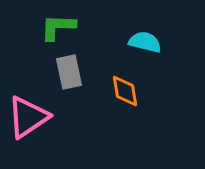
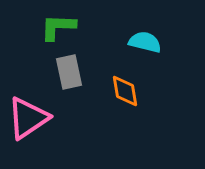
pink triangle: moved 1 px down
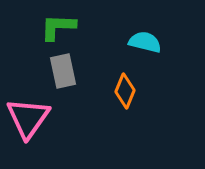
gray rectangle: moved 6 px left, 1 px up
orange diamond: rotated 32 degrees clockwise
pink triangle: rotated 21 degrees counterclockwise
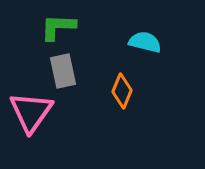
orange diamond: moved 3 px left
pink triangle: moved 3 px right, 6 px up
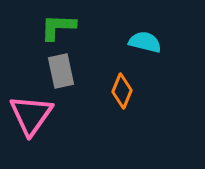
gray rectangle: moved 2 px left
pink triangle: moved 3 px down
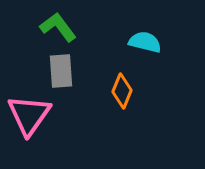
green L-shape: rotated 51 degrees clockwise
gray rectangle: rotated 8 degrees clockwise
pink triangle: moved 2 px left
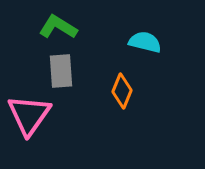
green L-shape: rotated 21 degrees counterclockwise
